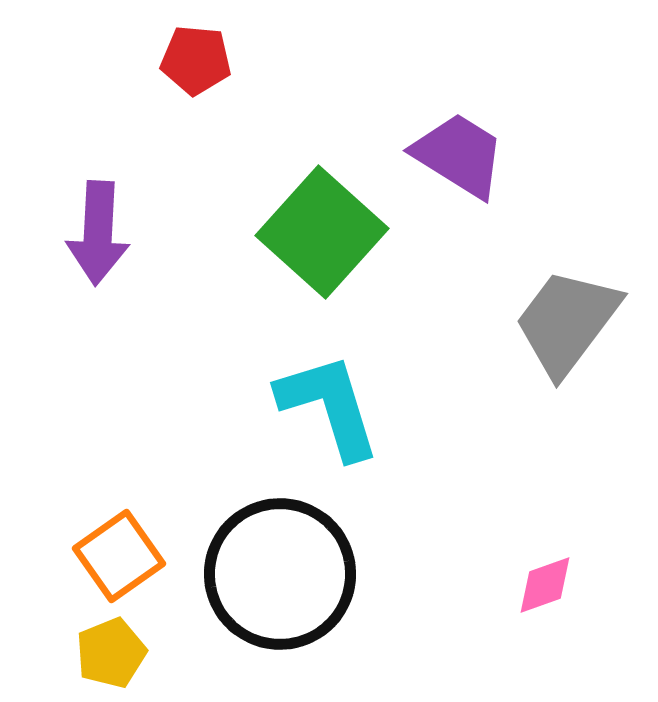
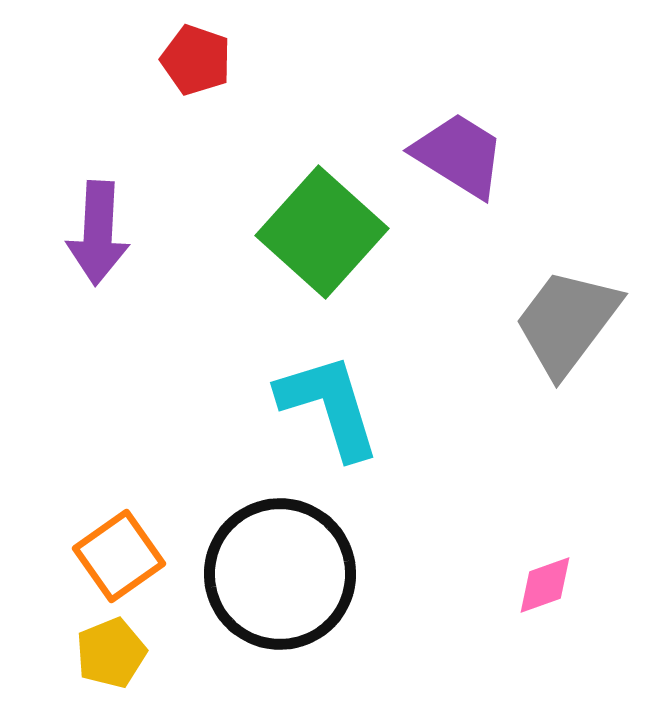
red pentagon: rotated 14 degrees clockwise
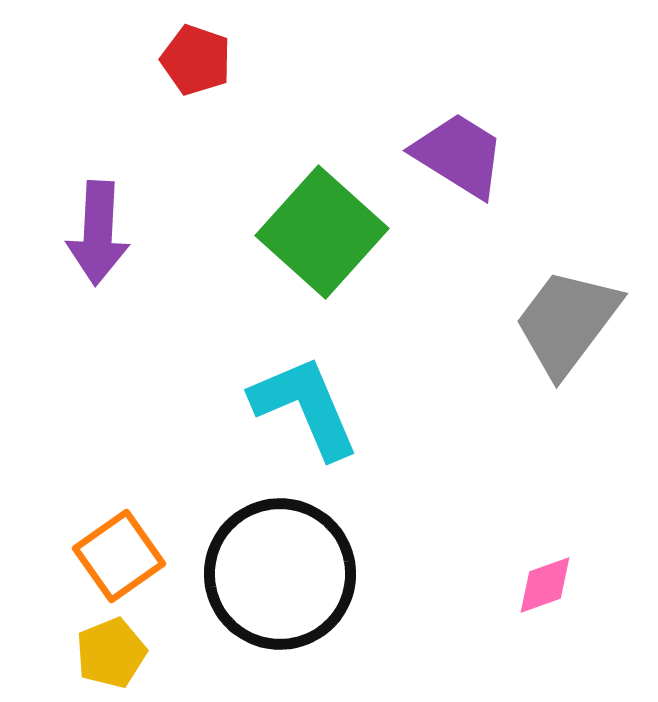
cyan L-shape: moved 24 px left, 1 px down; rotated 6 degrees counterclockwise
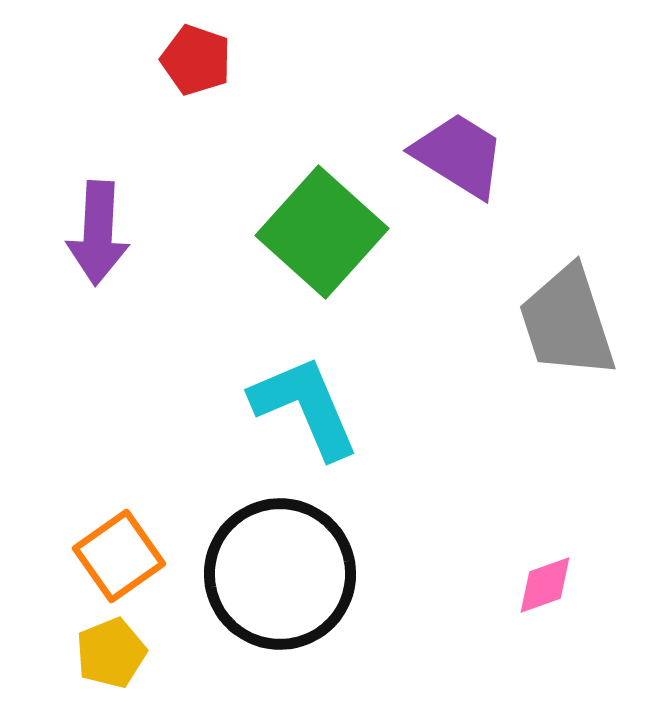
gray trapezoid: rotated 55 degrees counterclockwise
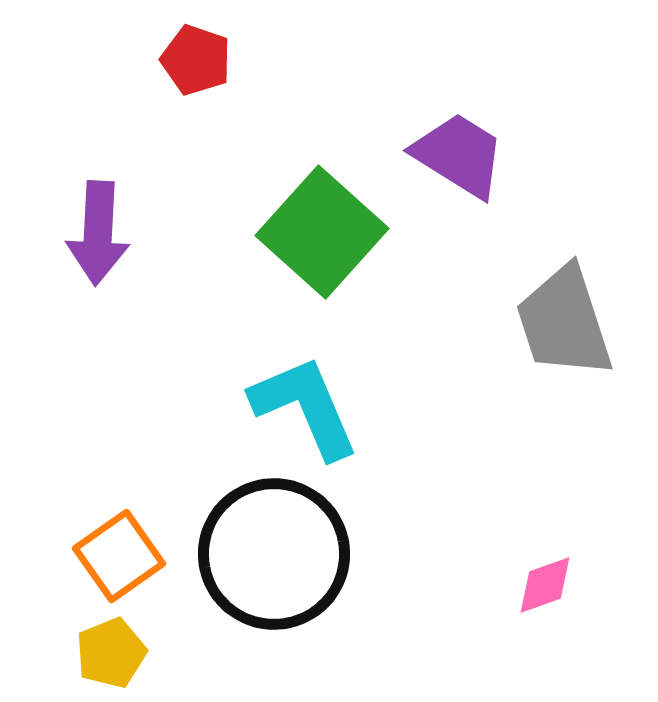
gray trapezoid: moved 3 px left
black circle: moved 6 px left, 20 px up
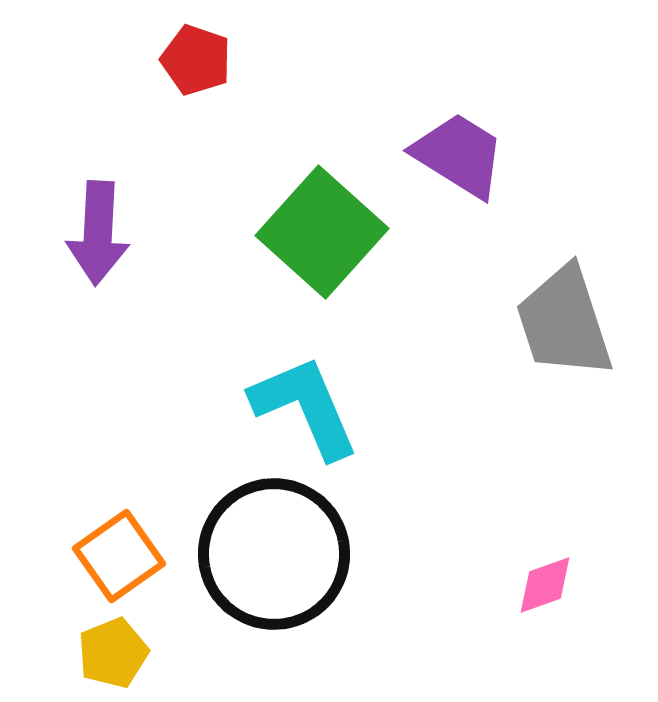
yellow pentagon: moved 2 px right
